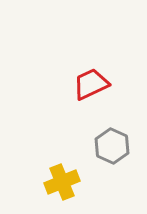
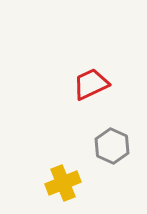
yellow cross: moved 1 px right, 1 px down
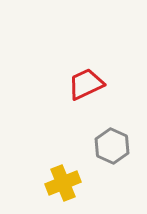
red trapezoid: moved 5 px left
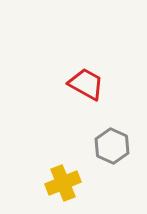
red trapezoid: rotated 54 degrees clockwise
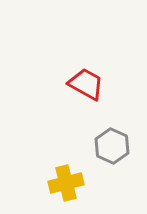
yellow cross: moved 3 px right; rotated 8 degrees clockwise
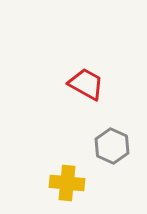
yellow cross: moved 1 px right; rotated 20 degrees clockwise
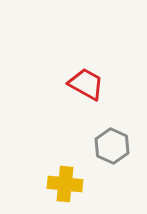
yellow cross: moved 2 px left, 1 px down
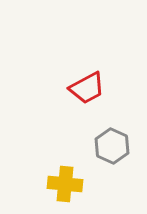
red trapezoid: moved 1 px right, 4 px down; rotated 123 degrees clockwise
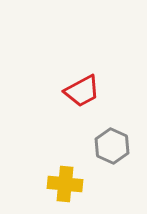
red trapezoid: moved 5 px left, 3 px down
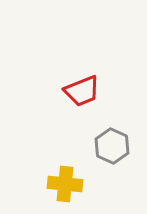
red trapezoid: rotated 6 degrees clockwise
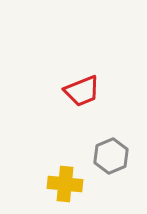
gray hexagon: moved 1 px left, 10 px down; rotated 12 degrees clockwise
